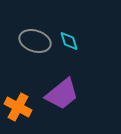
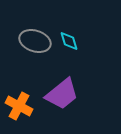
orange cross: moved 1 px right, 1 px up
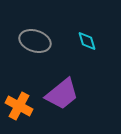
cyan diamond: moved 18 px right
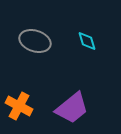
purple trapezoid: moved 10 px right, 14 px down
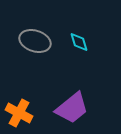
cyan diamond: moved 8 px left, 1 px down
orange cross: moved 7 px down
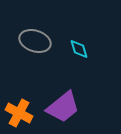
cyan diamond: moved 7 px down
purple trapezoid: moved 9 px left, 1 px up
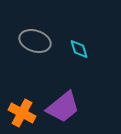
orange cross: moved 3 px right
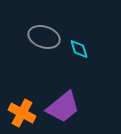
gray ellipse: moved 9 px right, 4 px up
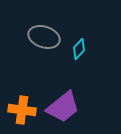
cyan diamond: rotated 60 degrees clockwise
orange cross: moved 3 px up; rotated 20 degrees counterclockwise
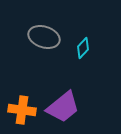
cyan diamond: moved 4 px right, 1 px up
